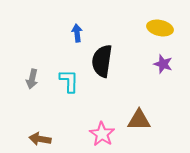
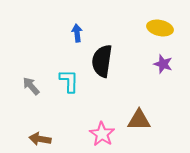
gray arrow: moved 1 px left, 7 px down; rotated 126 degrees clockwise
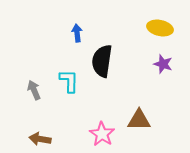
gray arrow: moved 3 px right, 4 px down; rotated 18 degrees clockwise
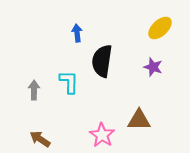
yellow ellipse: rotated 55 degrees counterclockwise
purple star: moved 10 px left, 3 px down
cyan L-shape: moved 1 px down
gray arrow: rotated 24 degrees clockwise
pink star: moved 1 px down
brown arrow: rotated 25 degrees clockwise
